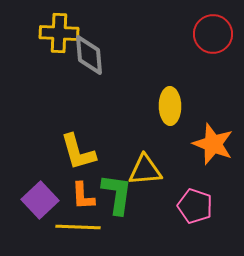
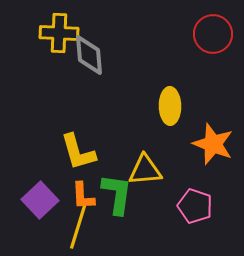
yellow line: rotated 75 degrees counterclockwise
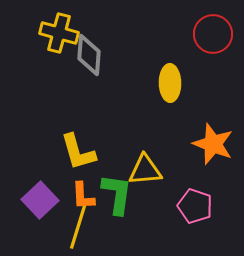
yellow cross: rotated 12 degrees clockwise
gray diamond: rotated 9 degrees clockwise
yellow ellipse: moved 23 px up
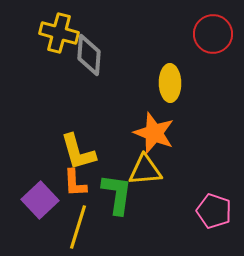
orange star: moved 59 px left, 11 px up
orange L-shape: moved 8 px left, 13 px up
pink pentagon: moved 19 px right, 5 px down
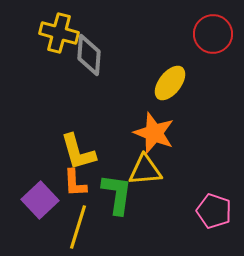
yellow ellipse: rotated 39 degrees clockwise
